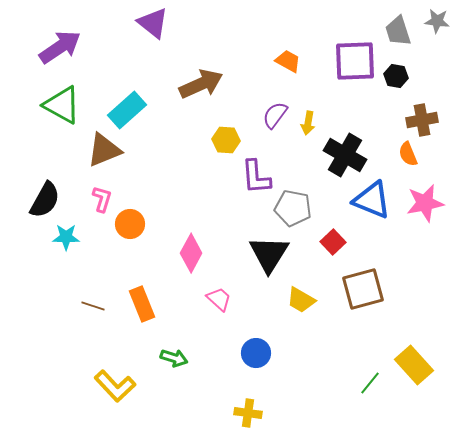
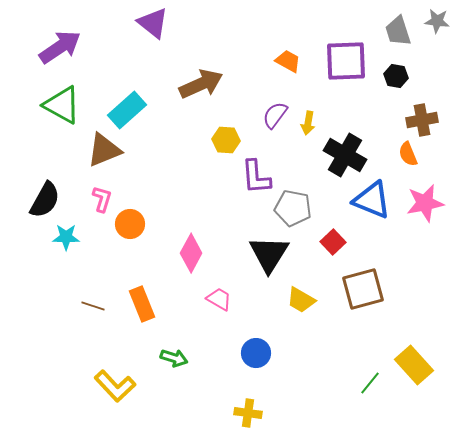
purple square: moved 9 px left
pink trapezoid: rotated 12 degrees counterclockwise
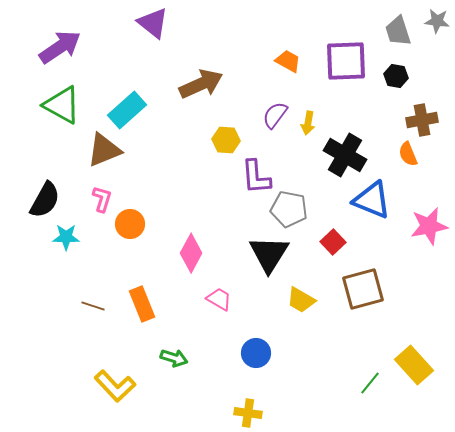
pink star: moved 4 px right, 23 px down
gray pentagon: moved 4 px left, 1 px down
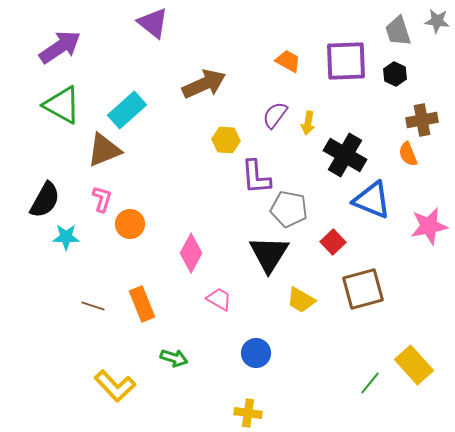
black hexagon: moved 1 px left, 2 px up; rotated 15 degrees clockwise
brown arrow: moved 3 px right
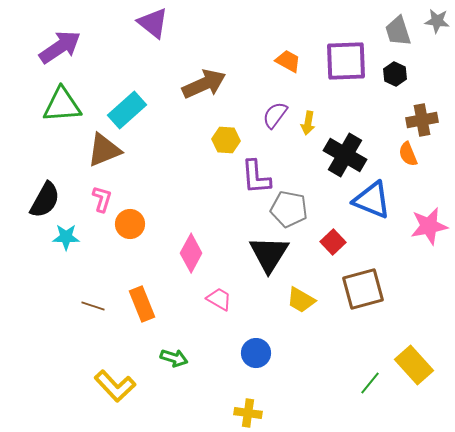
green triangle: rotated 33 degrees counterclockwise
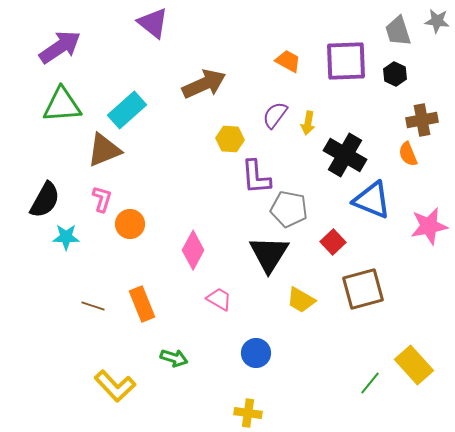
yellow hexagon: moved 4 px right, 1 px up
pink diamond: moved 2 px right, 3 px up
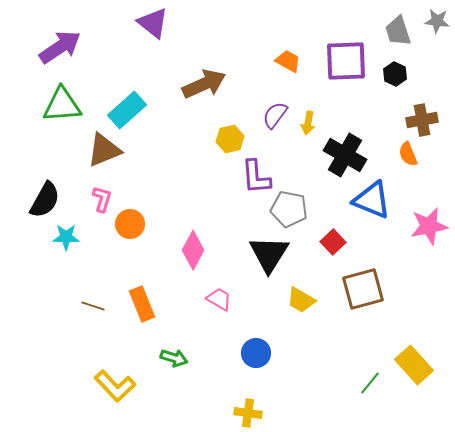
yellow hexagon: rotated 16 degrees counterclockwise
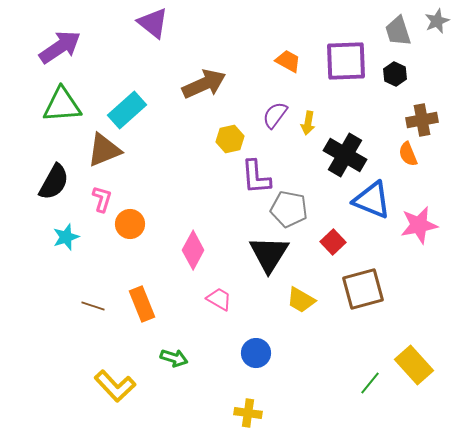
gray star: rotated 30 degrees counterclockwise
black semicircle: moved 9 px right, 18 px up
pink star: moved 10 px left, 1 px up
cyan star: rotated 20 degrees counterclockwise
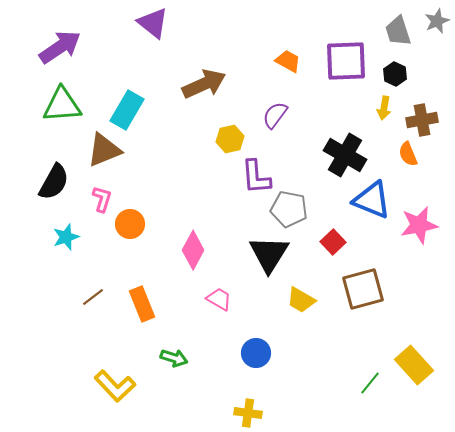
cyan rectangle: rotated 18 degrees counterclockwise
yellow arrow: moved 76 px right, 15 px up
brown line: moved 9 px up; rotated 55 degrees counterclockwise
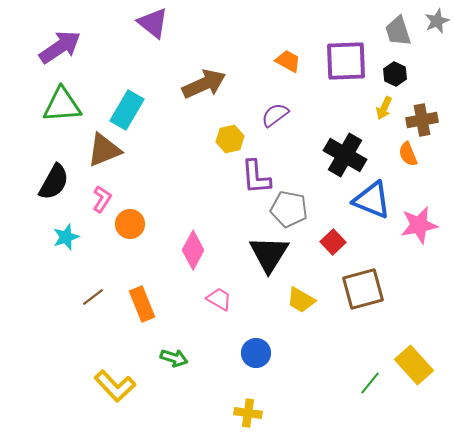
yellow arrow: rotated 15 degrees clockwise
purple semicircle: rotated 16 degrees clockwise
pink L-shape: rotated 16 degrees clockwise
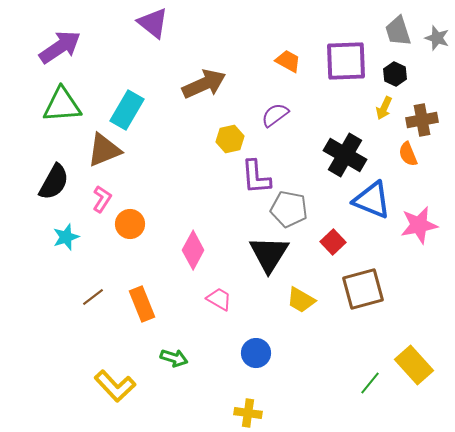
gray star: moved 17 px down; rotated 30 degrees counterclockwise
